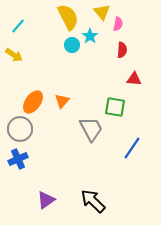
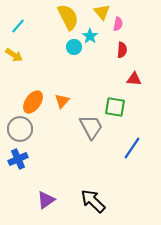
cyan circle: moved 2 px right, 2 px down
gray trapezoid: moved 2 px up
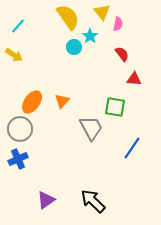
yellow semicircle: rotated 8 degrees counterclockwise
red semicircle: moved 4 px down; rotated 42 degrees counterclockwise
orange ellipse: moved 1 px left
gray trapezoid: moved 1 px down
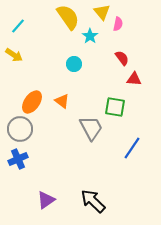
cyan circle: moved 17 px down
red semicircle: moved 4 px down
orange triangle: rotated 35 degrees counterclockwise
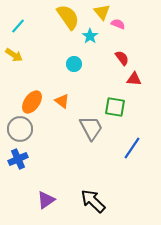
pink semicircle: rotated 80 degrees counterclockwise
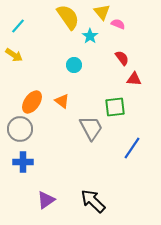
cyan circle: moved 1 px down
green square: rotated 15 degrees counterclockwise
blue cross: moved 5 px right, 3 px down; rotated 24 degrees clockwise
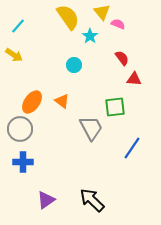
black arrow: moved 1 px left, 1 px up
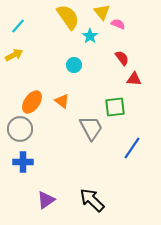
yellow arrow: rotated 60 degrees counterclockwise
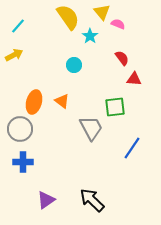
orange ellipse: moved 2 px right; rotated 20 degrees counterclockwise
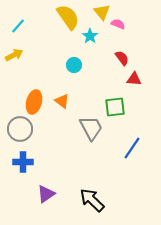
purple triangle: moved 6 px up
